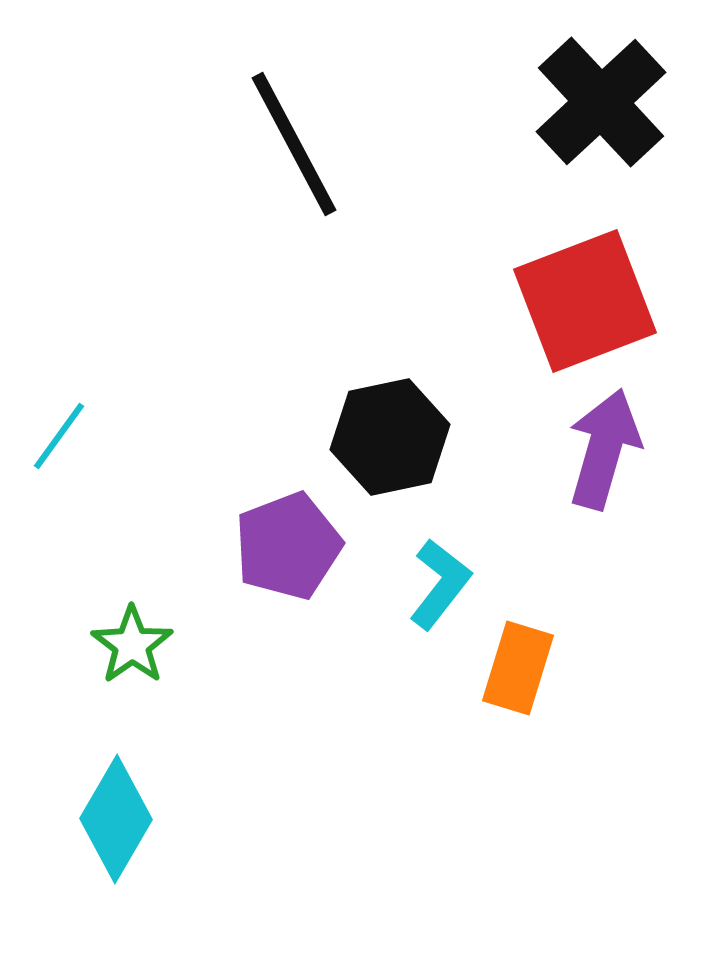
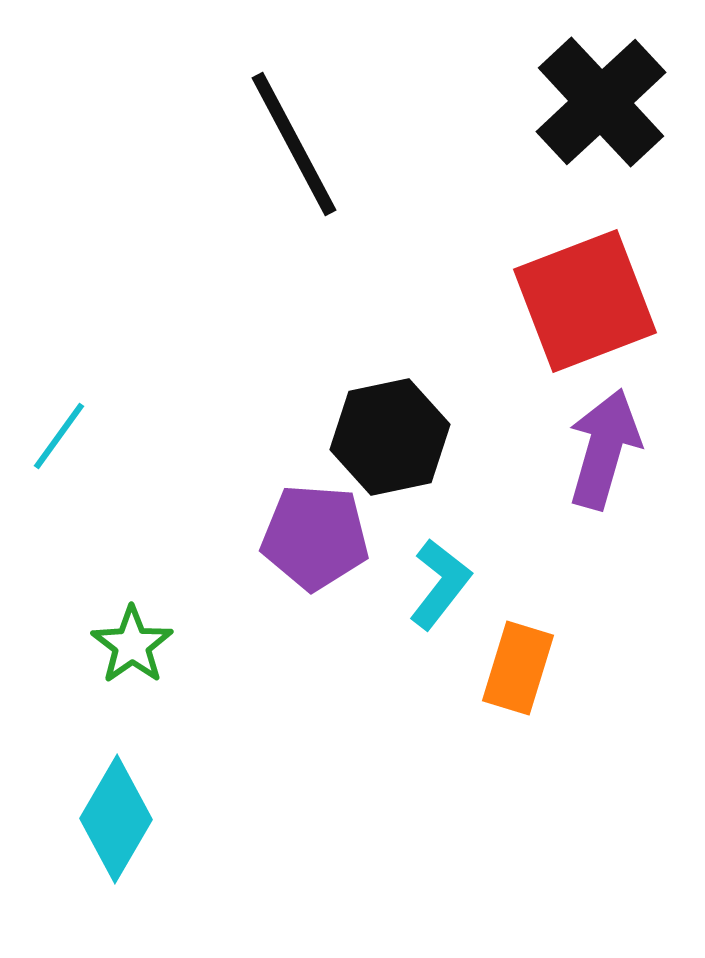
purple pentagon: moved 27 px right, 9 px up; rotated 25 degrees clockwise
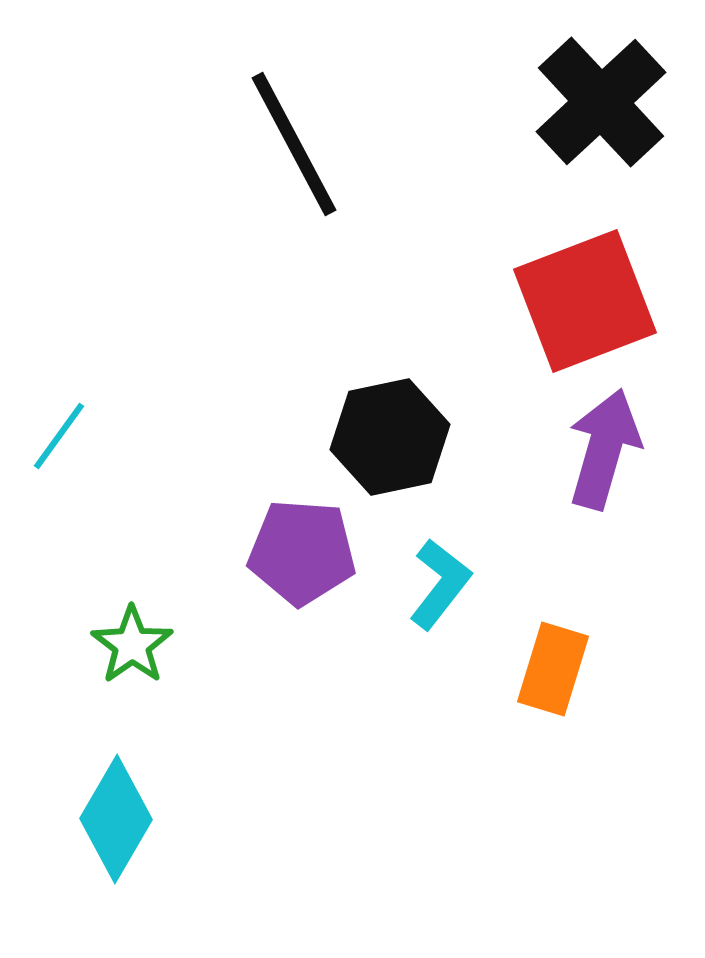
purple pentagon: moved 13 px left, 15 px down
orange rectangle: moved 35 px right, 1 px down
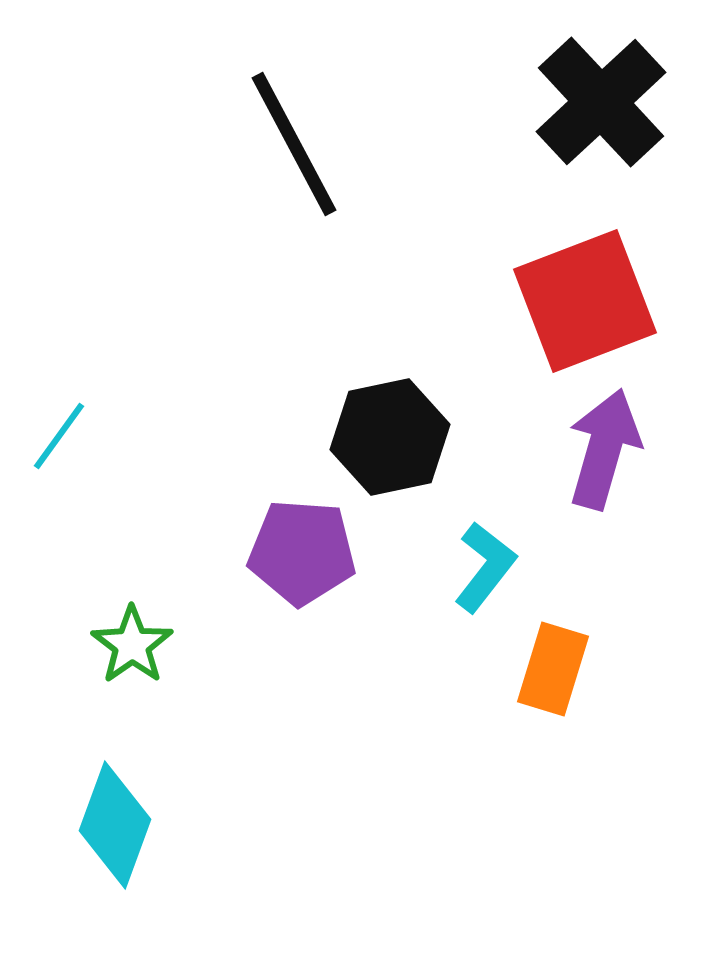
cyan L-shape: moved 45 px right, 17 px up
cyan diamond: moved 1 px left, 6 px down; rotated 10 degrees counterclockwise
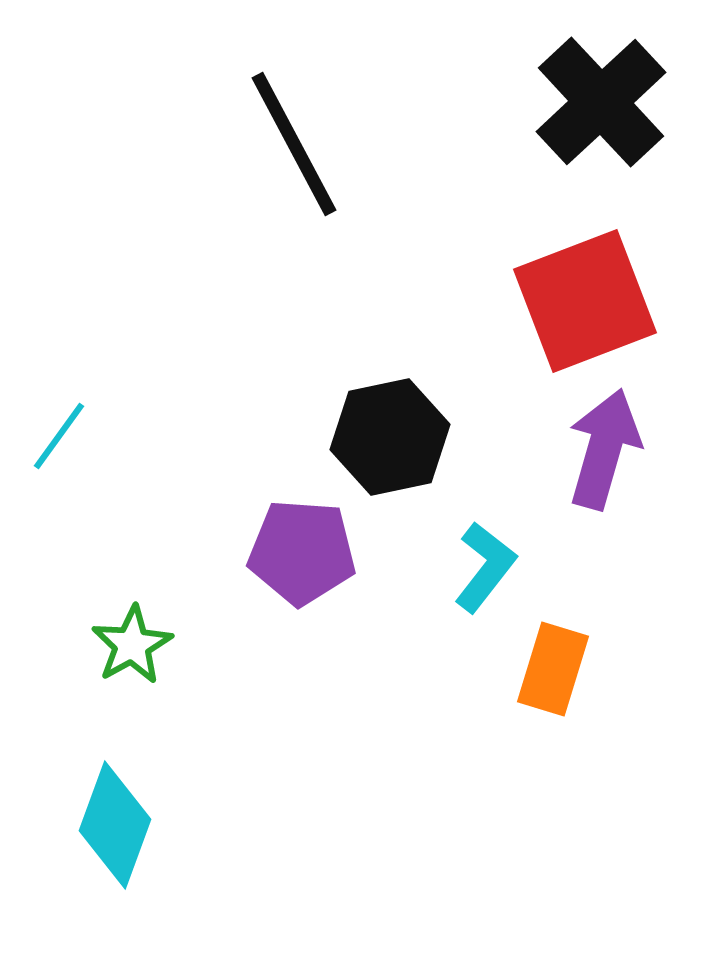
green star: rotated 6 degrees clockwise
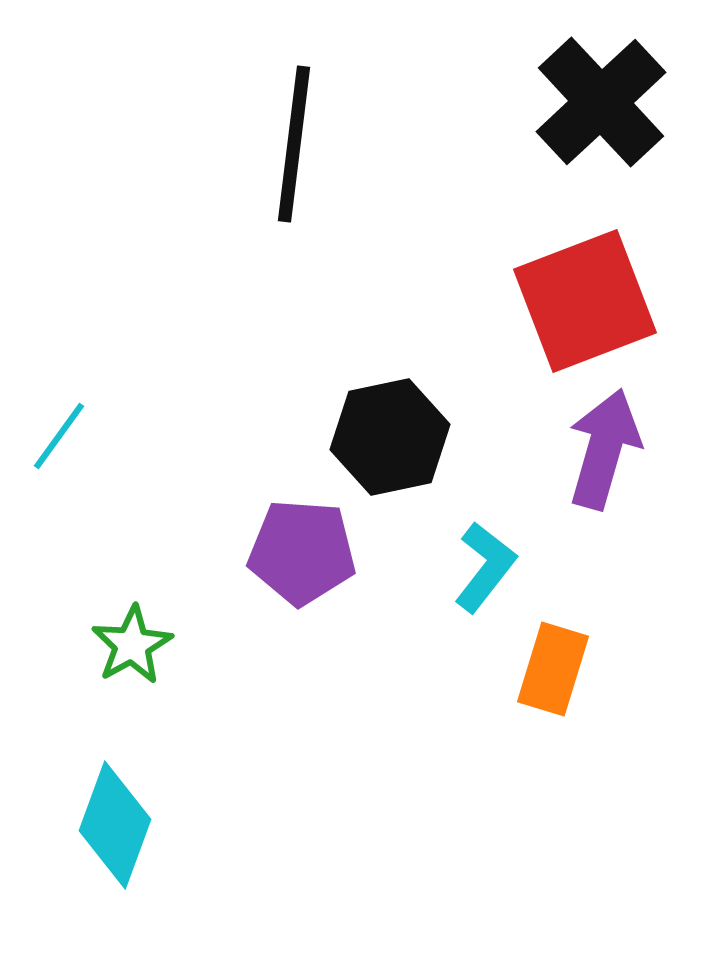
black line: rotated 35 degrees clockwise
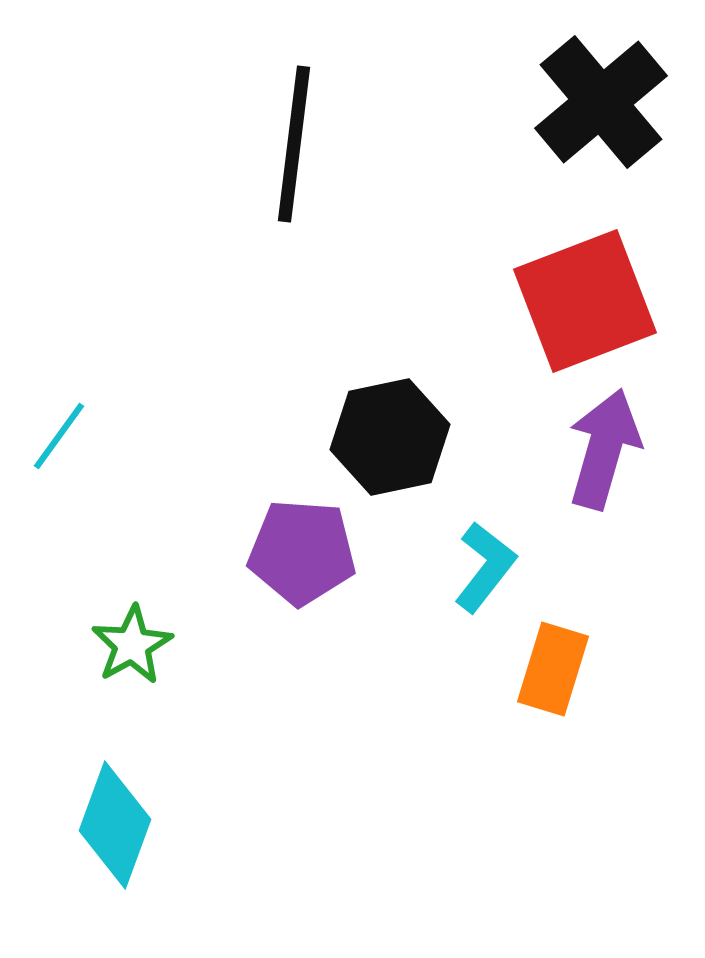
black cross: rotated 3 degrees clockwise
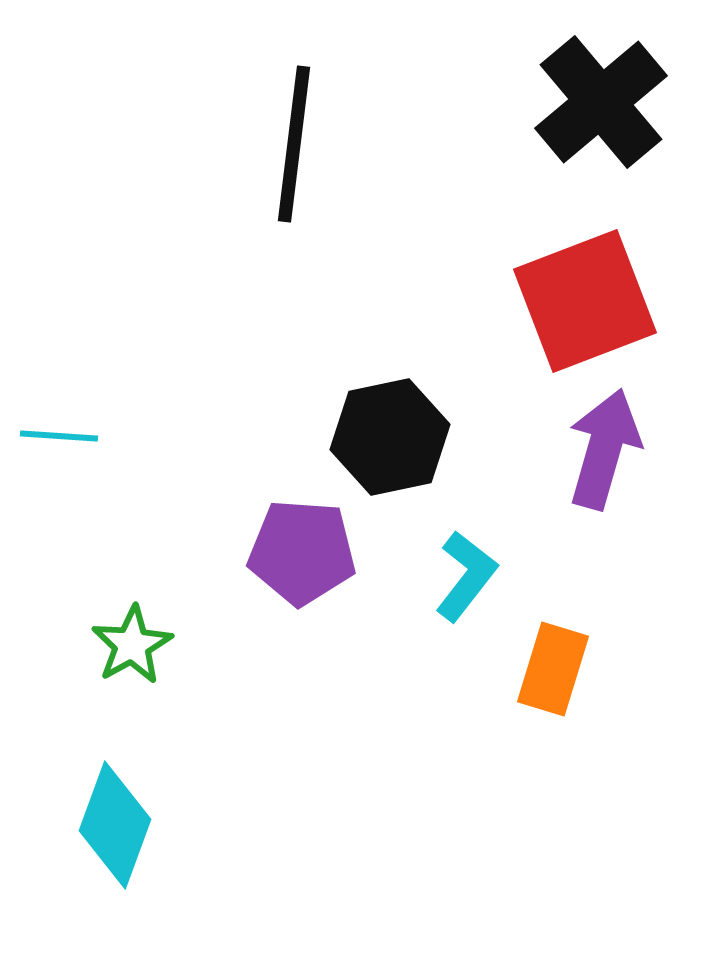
cyan line: rotated 58 degrees clockwise
cyan L-shape: moved 19 px left, 9 px down
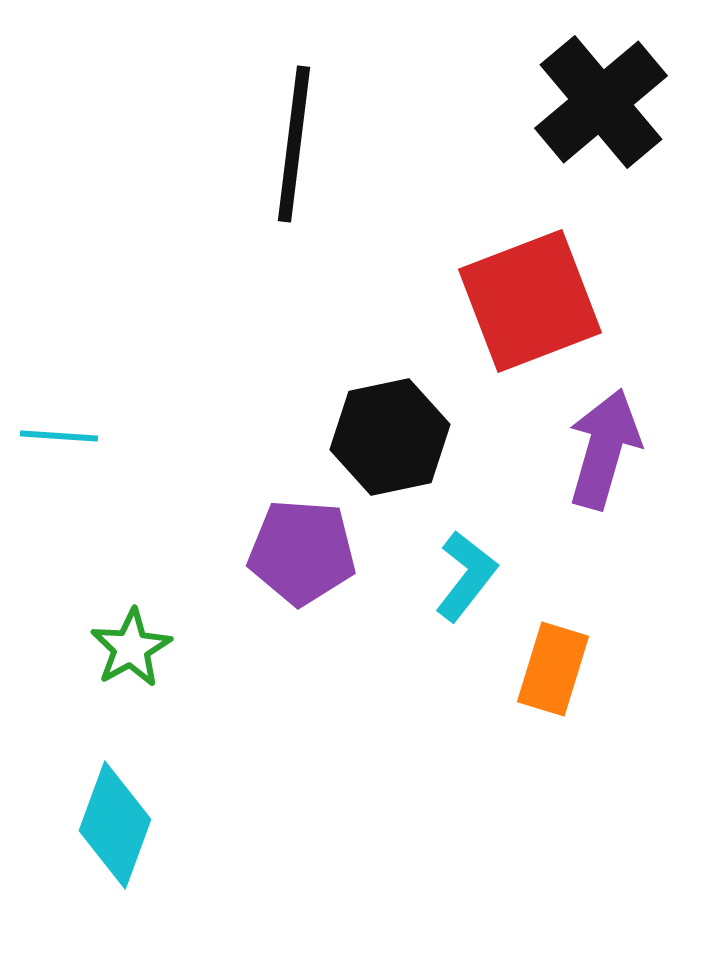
red square: moved 55 px left
green star: moved 1 px left, 3 px down
